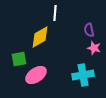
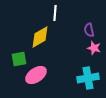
cyan cross: moved 5 px right, 3 px down
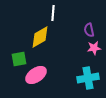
white line: moved 2 px left
pink star: rotated 24 degrees counterclockwise
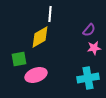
white line: moved 3 px left, 1 px down
purple semicircle: rotated 128 degrees counterclockwise
pink ellipse: rotated 15 degrees clockwise
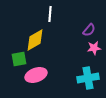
yellow diamond: moved 5 px left, 3 px down
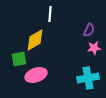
purple semicircle: rotated 16 degrees counterclockwise
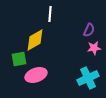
cyan cross: rotated 15 degrees counterclockwise
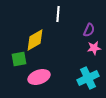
white line: moved 8 px right
pink ellipse: moved 3 px right, 2 px down
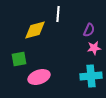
yellow diamond: moved 10 px up; rotated 15 degrees clockwise
cyan cross: moved 3 px right, 2 px up; rotated 20 degrees clockwise
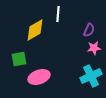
yellow diamond: rotated 15 degrees counterclockwise
cyan cross: rotated 20 degrees counterclockwise
